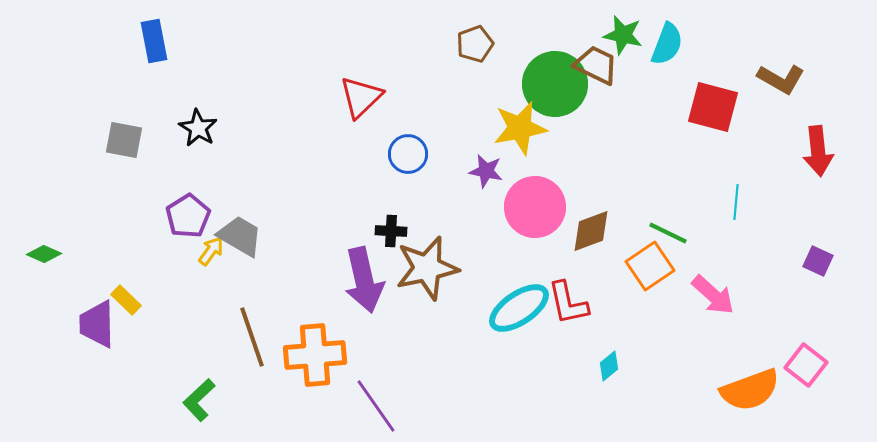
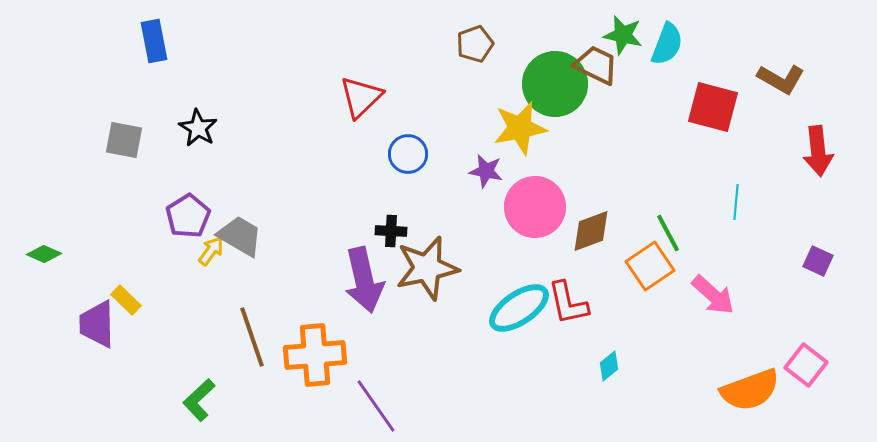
green line: rotated 36 degrees clockwise
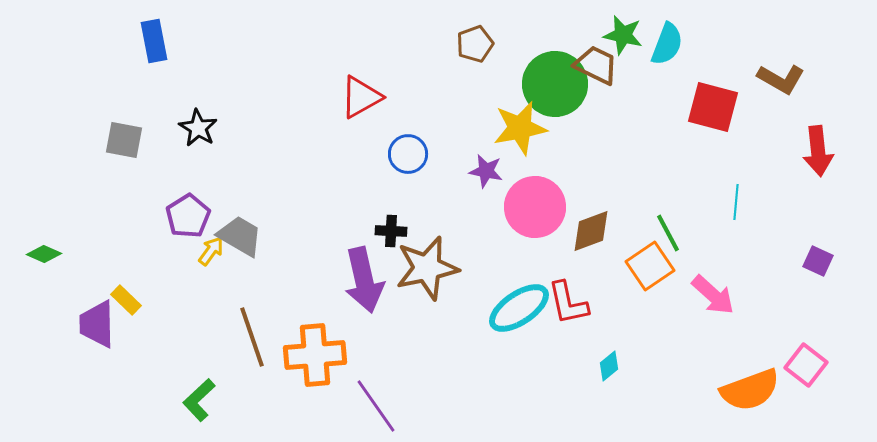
red triangle: rotated 15 degrees clockwise
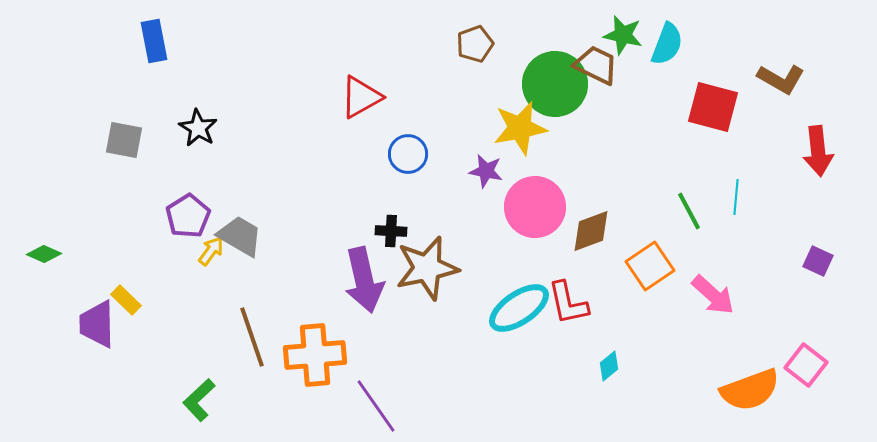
cyan line: moved 5 px up
green line: moved 21 px right, 22 px up
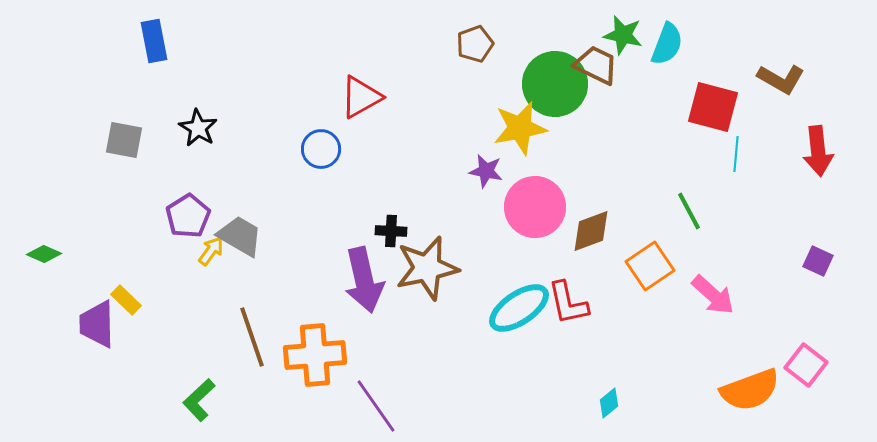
blue circle: moved 87 px left, 5 px up
cyan line: moved 43 px up
cyan diamond: moved 37 px down
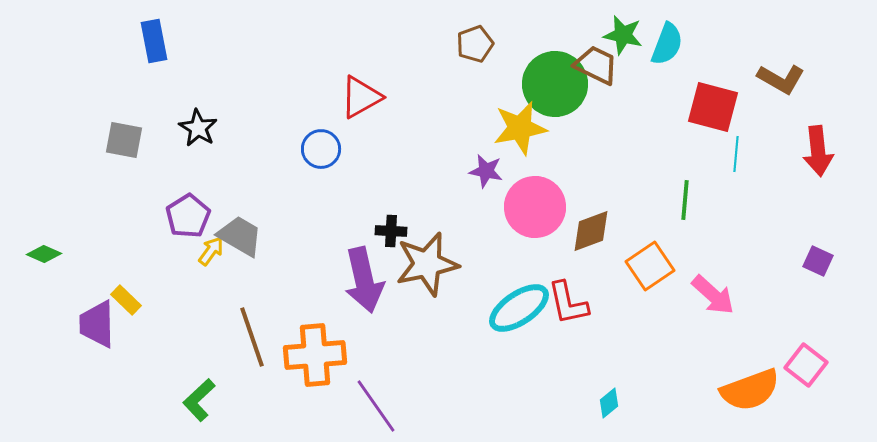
green line: moved 4 px left, 11 px up; rotated 33 degrees clockwise
brown star: moved 4 px up
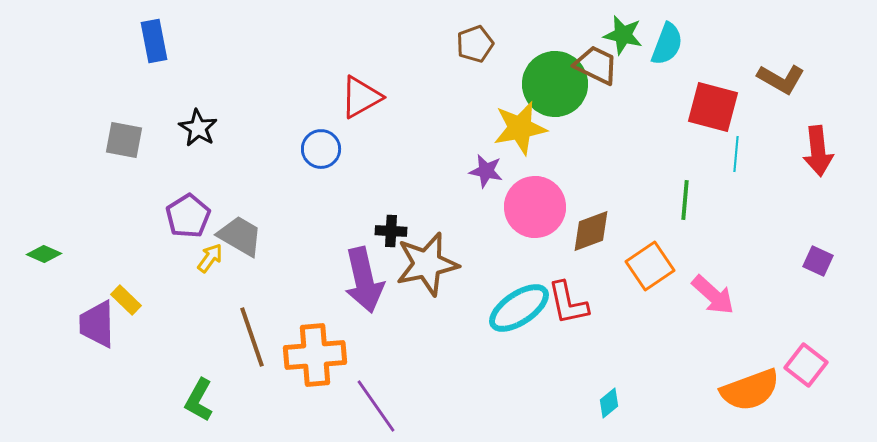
yellow arrow: moved 1 px left, 7 px down
green L-shape: rotated 18 degrees counterclockwise
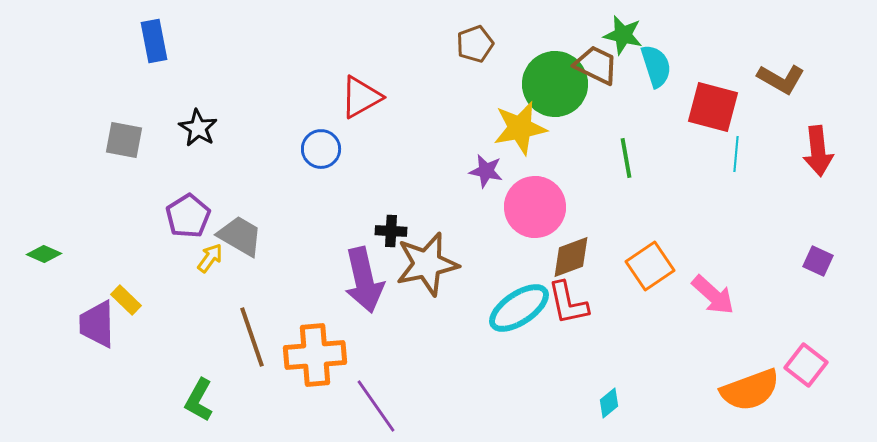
cyan semicircle: moved 11 px left, 22 px down; rotated 39 degrees counterclockwise
green line: moved 59 px left, 42 px up; rotated 15 degrees counterclockwise
brown diamond: moved 20 px left, 26 px down
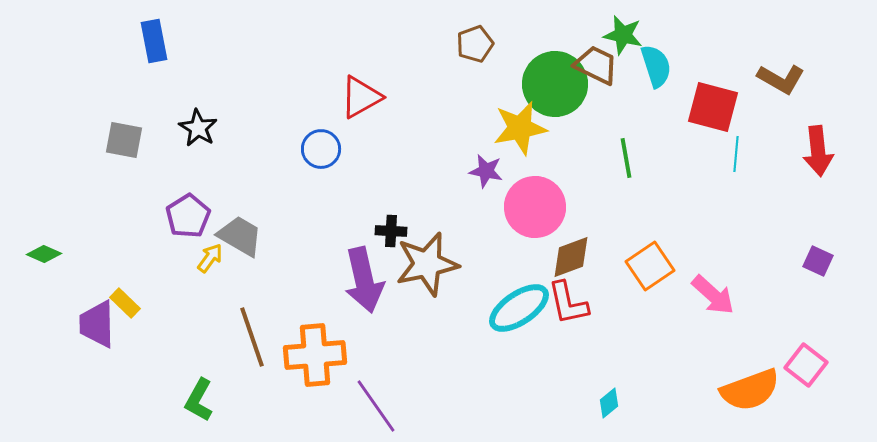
yellow rectangle: moved 1 px left, 3 px down
